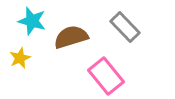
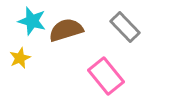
brown semicircle: moved 5 px left, 7 px up
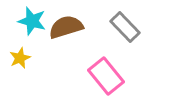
brown semicircle: moved 3 px up
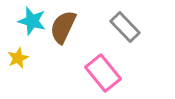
brown semicircle: moved 3 px left; rotated 48 degrees counterclockwise
yellow star: moved 2 px left
pink rectangle: moved 3 px left, 3 px up
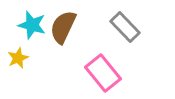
cyan star: moved 4 px down
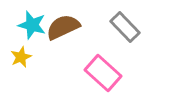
brown semicircle: rotated 40 degrees clockwise
yellow star: moved 3 px right, 1 px up
pink rectangle: rotated 9 degrees counterclockwise
